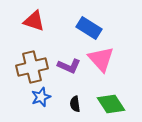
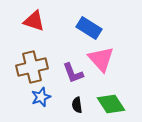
purple L-shape: moved 4 px right, 7 px down; rotated 45 degrees clockwise
black semicircle: moved 2 px right, 1 px down
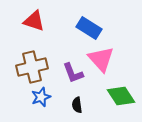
green diamond: moved 10 px right, 8 px up
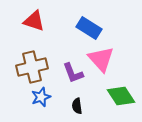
black semicircle: moved 1 px down
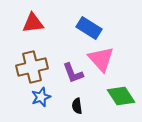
red triangle: moved 1 px left, 2 px down; rotated 25 degrees counterclockwise
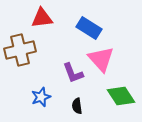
red triangle: moved 9 px right, 5 px up
brown cross: moved 12 px left, 17 px up
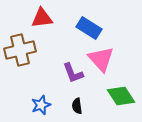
blue star: moved 8 px down
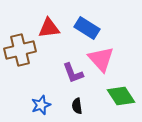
red triangle: moved 7 px right, 10 px down
blue rectangle: moved 2 px left
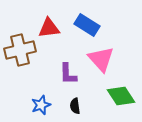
blue rectangle: moved 3 px up
purple L-shape: moved 5 px left, 1 px down; rotated 20 degrees clockwise
black semicircle: moved 2 px left
